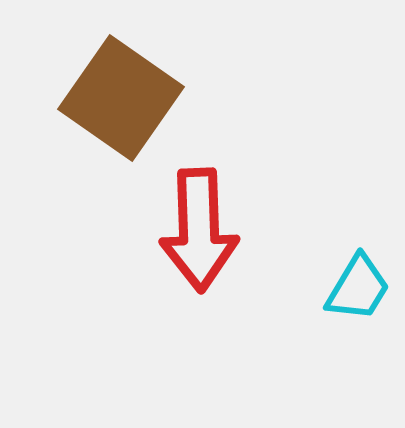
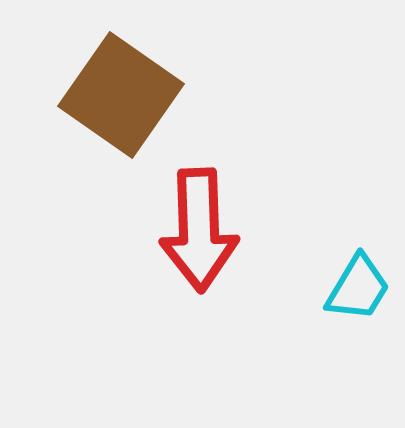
brown square: moved 3 px up
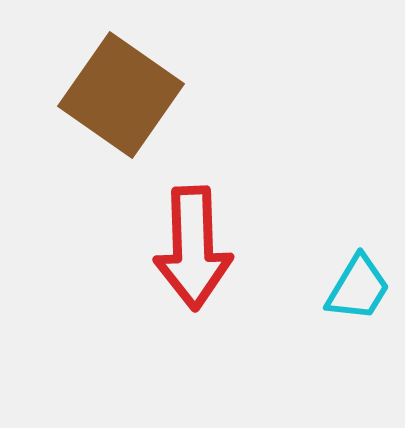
red arrow: moved 6 px left, 18 px down
